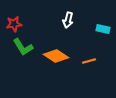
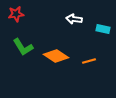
white arrow: moved 6 px right, 1 px up; rotated 84 degrees clockwise
red star: moved 2 px right, 10 px up
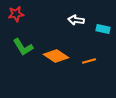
white arrow: moved 2 px right, 1 px down
